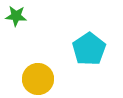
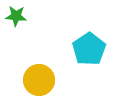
yellow circle: moved 1 px right, 1 px down
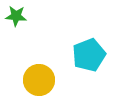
cyan pentagon: moved 6 px down; rotated 12 degrees clockwise
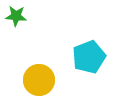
cyan pentagon: moved 2 px down
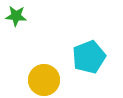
yellow circle: moved 5 px right
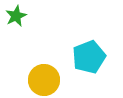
green star: rotated 30 degrees counterclockwise
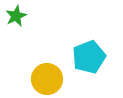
yellow circle: moved 3 px right, 1 px up
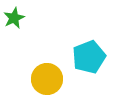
green star: moved 2 px left, 2 px down
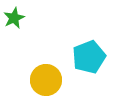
yellow circle: moved 1 px left, 1 px down
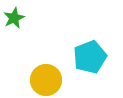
cyan pentagon: moved 1 px right
